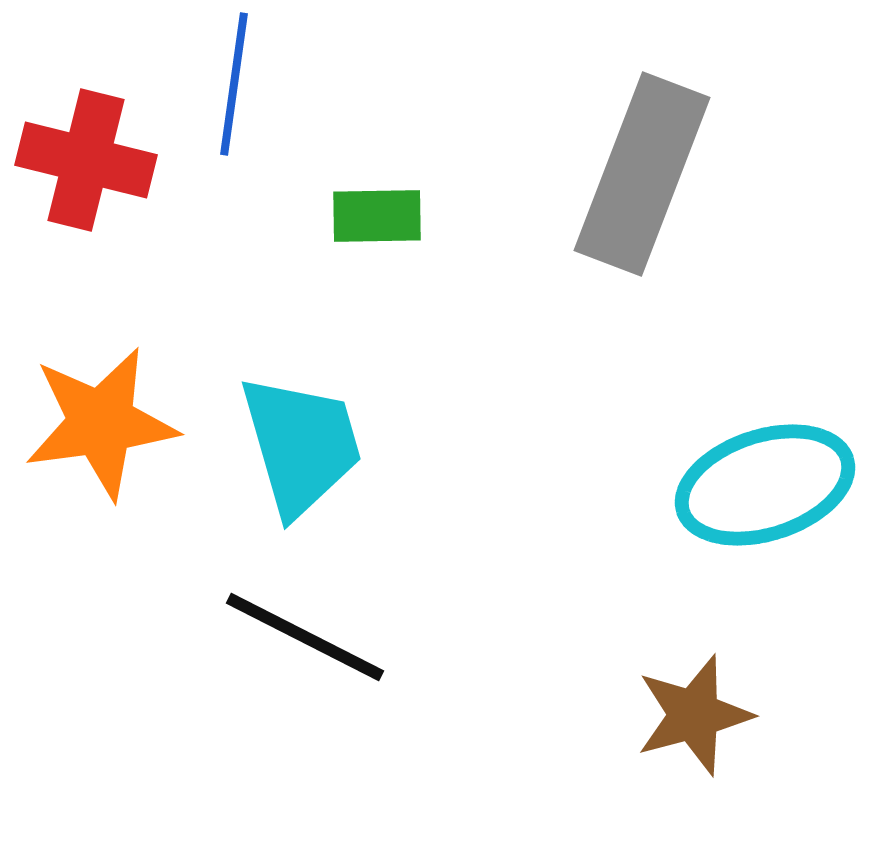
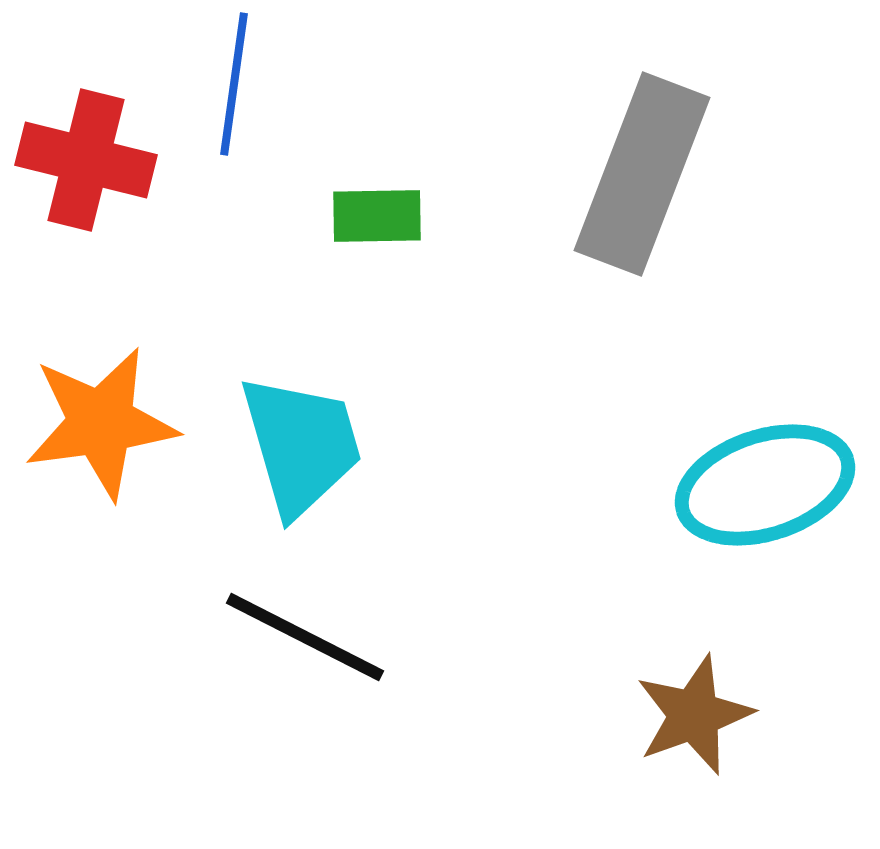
brown star: rotated 5 degrees counterclockwise
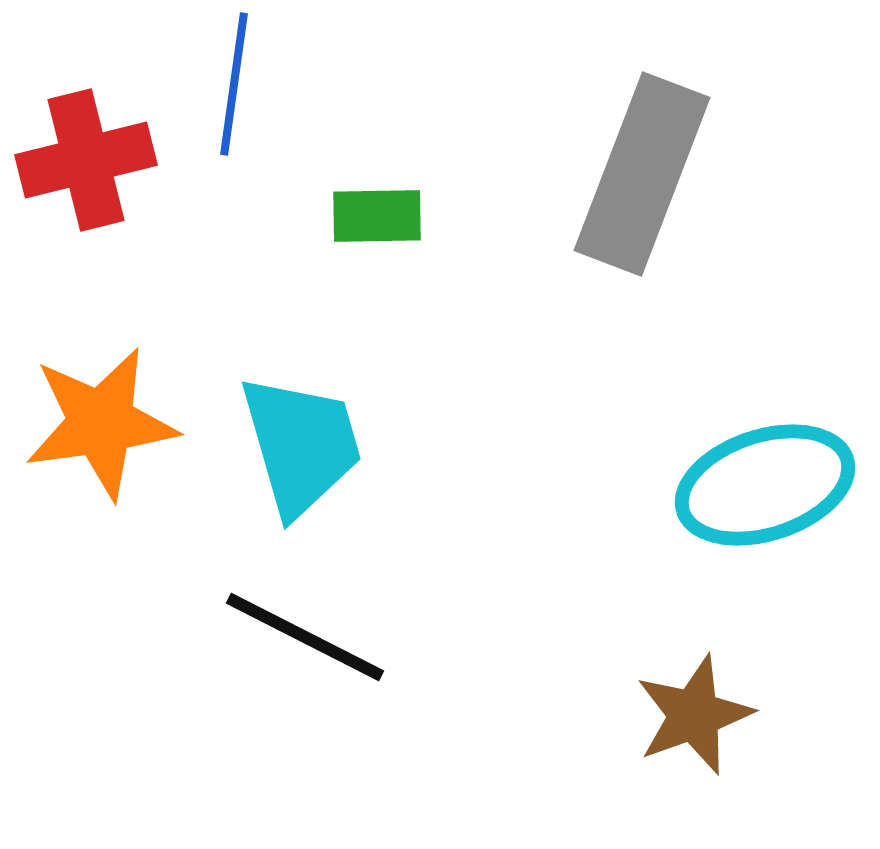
red cross: rotated 28 degrees counterclockwise
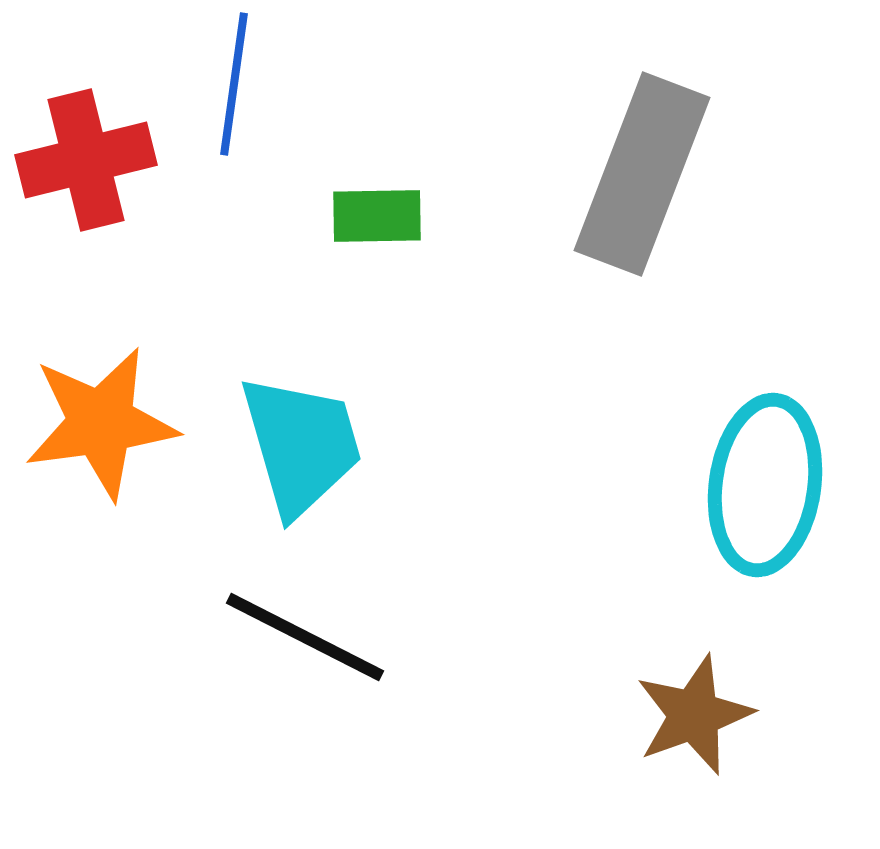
cyan ellipse: rotated 64 degrees counterclockwise
